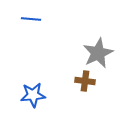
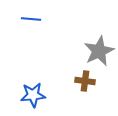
gray star: moved 1 px right, 2 px up
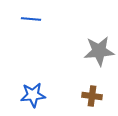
gray star: rotated 20 degrees clockwise
brown cross: moved 7 px right, 15 px down
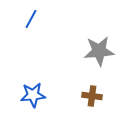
blue line: rotated 66 degrees counterclockwise
